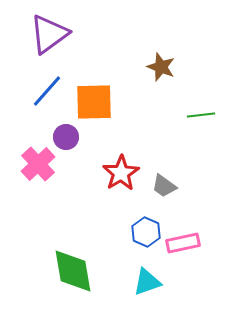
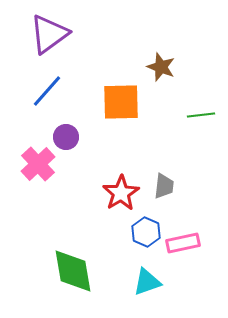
orange square: moved 27 px right
red star: moved 20 px down
gray trapezoid: rotated 120 degrees counterclockwise
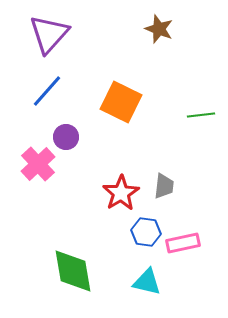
purple triangle: rotated 12 degrees counterclockwise
brown star: moved 2 px left, 38 px up
orange square: rotated 27 degrees clockwise
blue hexagon: rotated 16 degrees counterclockwise
cyan triangle: rotated 32 degrees clockwise
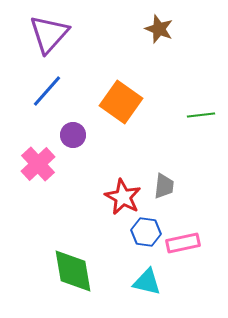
orange square: rotated 9 degrees clockwise
purple circle: moved 7 px right, 2 px up
red star: moved 2 px right, 4 px down; rotated 12 degrees counterclockwise
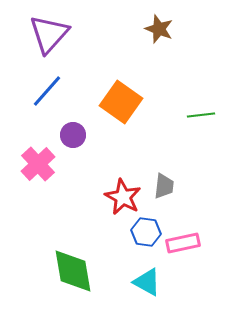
cyan triangle: rotated 16 degrees clockwise
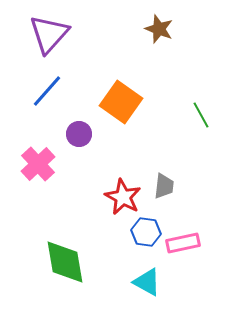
green line: rotated 68 degrees clockwise
purple circle: moved 6 px right, 1 px up
green diamond: moved 8 px left, 9 px up
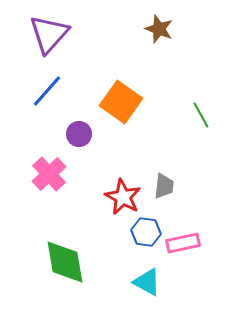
pink cross: moved 11 px right, 10 px down
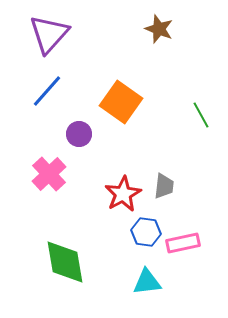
red star: moved 3 px up; rotated 15 degrees clockwise
cyan triangle: rotated 36 degrees counterclockwise
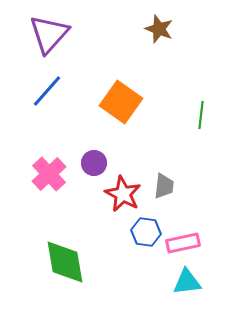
green line: rotated 36 degrees clockwise
purple circle: moved 15 px right, 29 px down
red star: rotated 15 degrees counterclockwise
cyan triangle: moved 40 px right
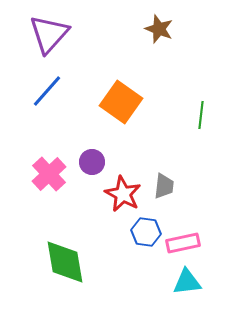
purple circle: moved 2 px left, 1 px up
